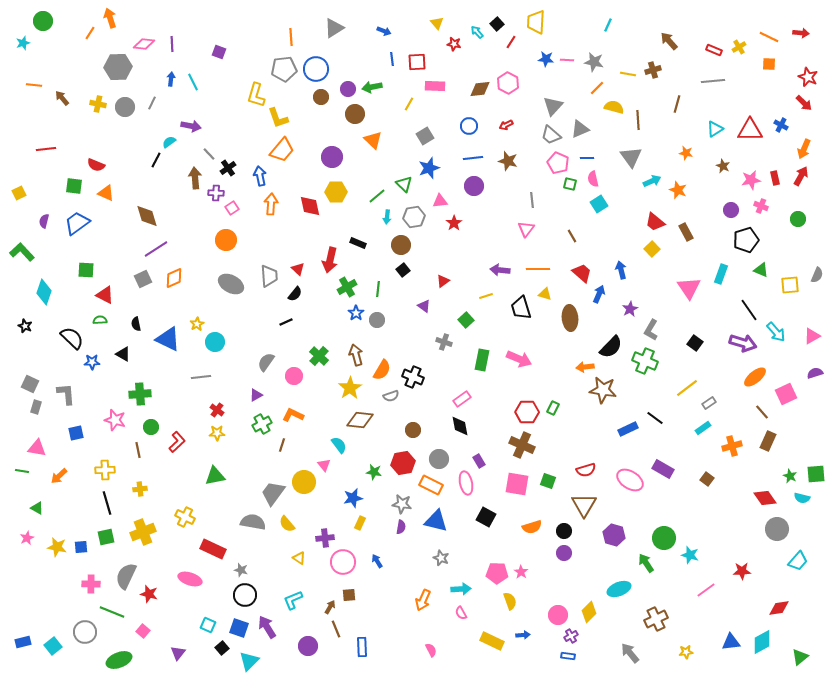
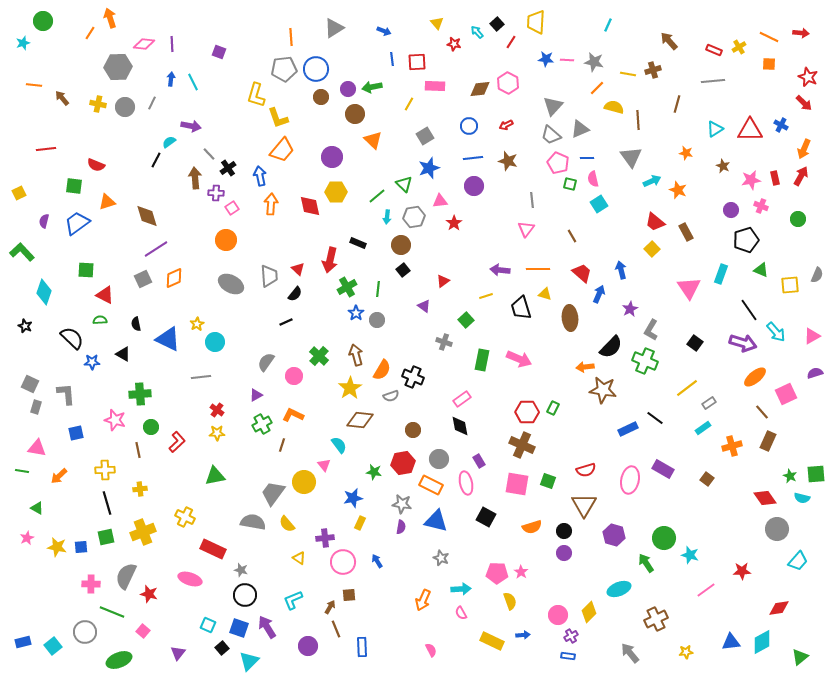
orange triangle at (106, 193): moved 1 px right, 9 px down; rotated 42 degrees counterclockwise
pink ellipse at (630, 480): rotated 68 degrees clockwise
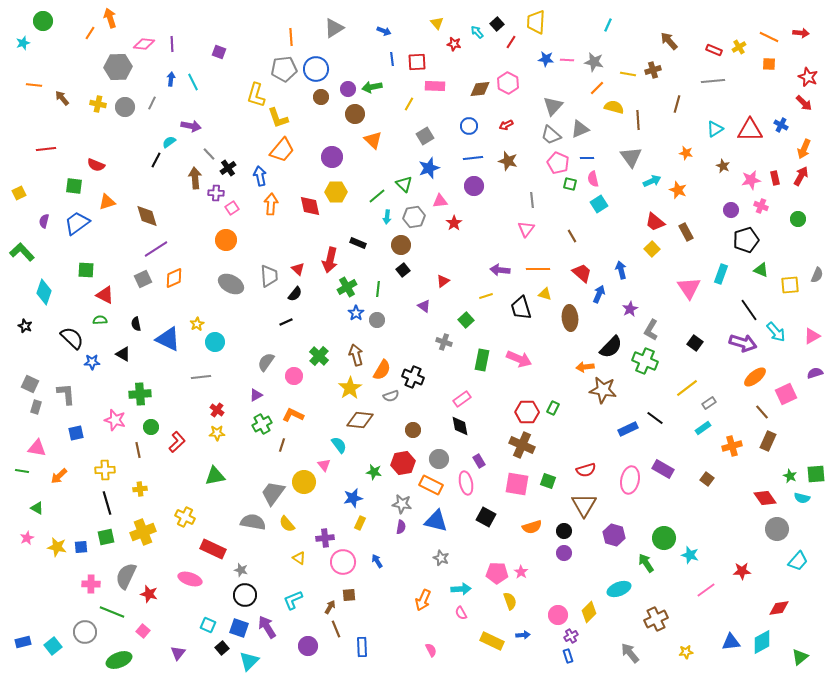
blue rectangle at (568, 656): rotated 64 degrees clockwise
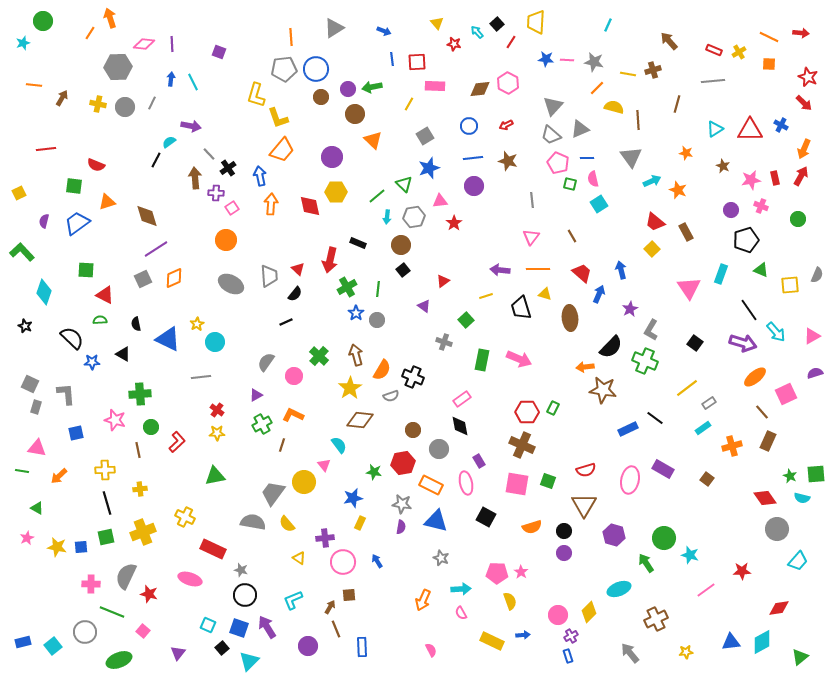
yellow cross at (739, 47): moved 5 px down
brown arrow at (62, 98): rotated 70 degrees clockwise
pink triangle at (526, 229): moved 5 px right, 8 px down
gray circle at (439, 459): moved 10 px up
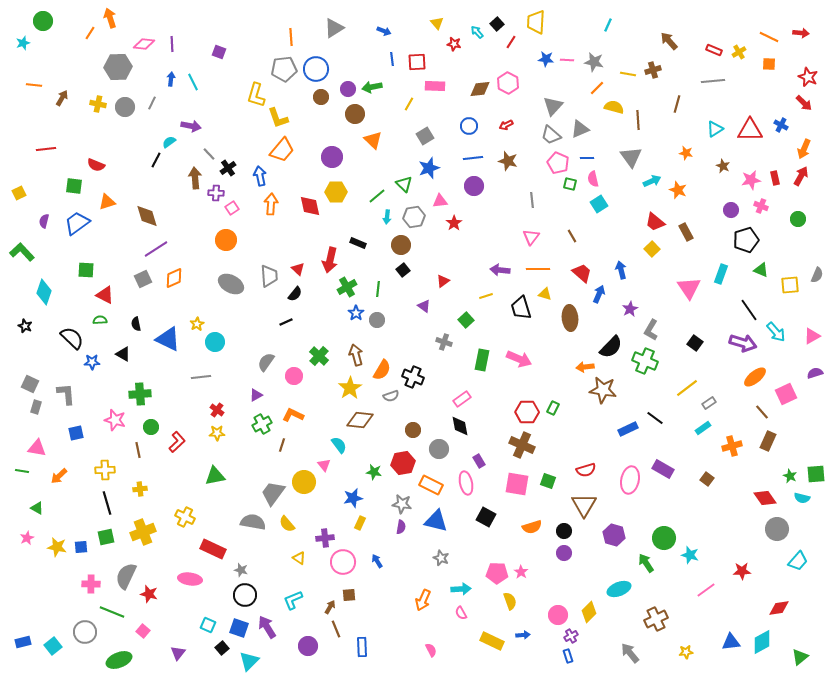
pink ellipse at (190, 579): rotated 10 degrees counterclockwise
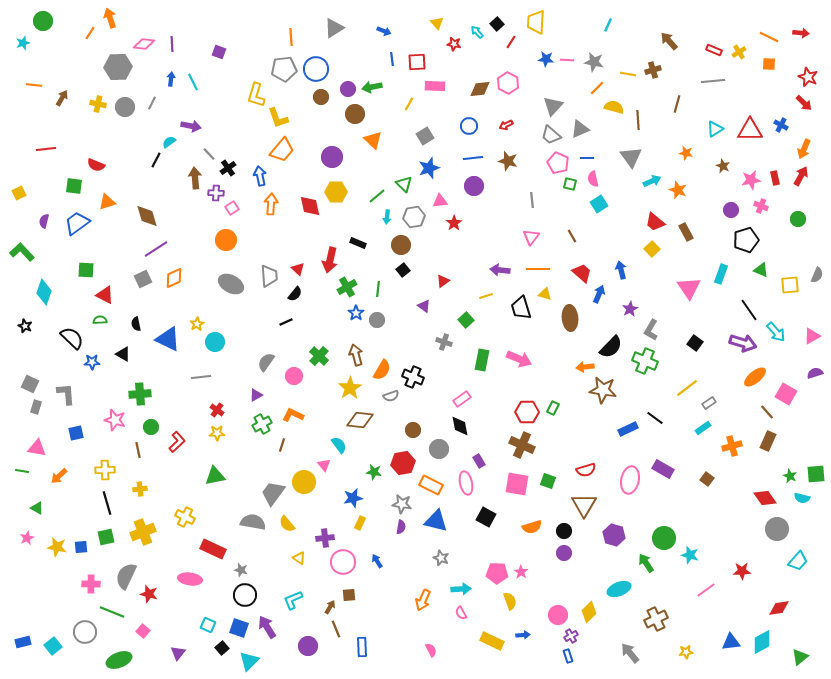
pink square at (786, 394): rotated 35 degrees counterclockwise
brown line at (762, 412): moved 5 px right
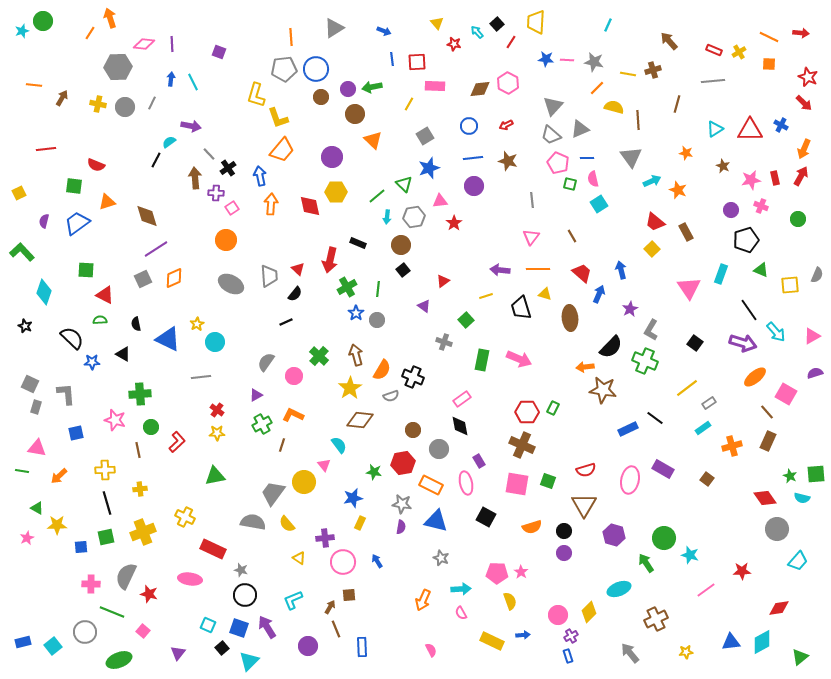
cyan star at (23, 43): moved 1 px left, 12 px up
yellow star at (57, 547): moved 22 px up; rotated 12 degrees counterclockwise
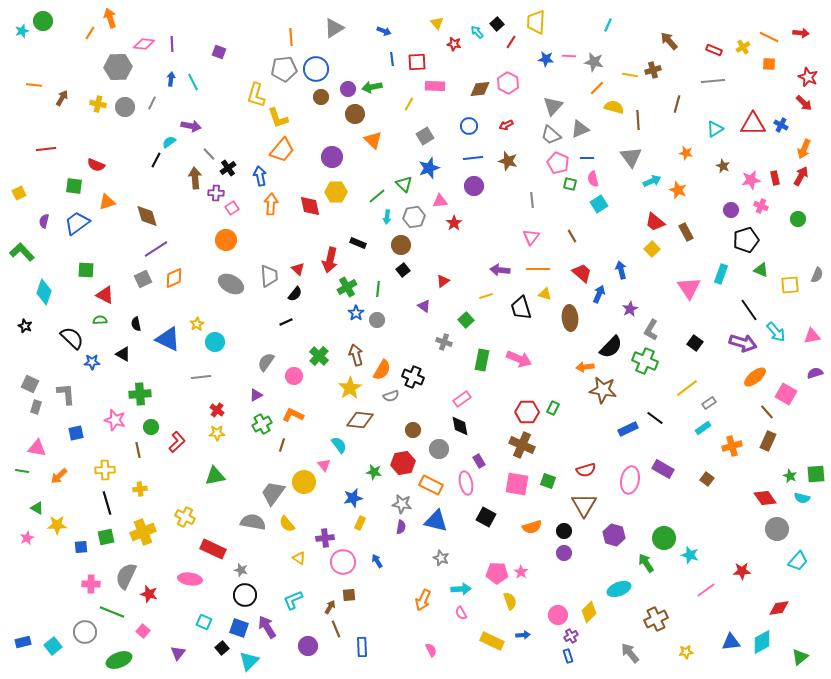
yellow cross at (739, 52): moved 4 px right, 5 px up
pink line at (567, 60): moved 2 px right, 4 px up
yellow line at (628, 74): moved 2 px right, 1 px down
red triangle at (750, 130): moved 3 px right, 6 px up
pink triangle at (812, 336): rotated 18 degrees clockwise
cyan square at (208, 625): moved 4 px left, 3 px up
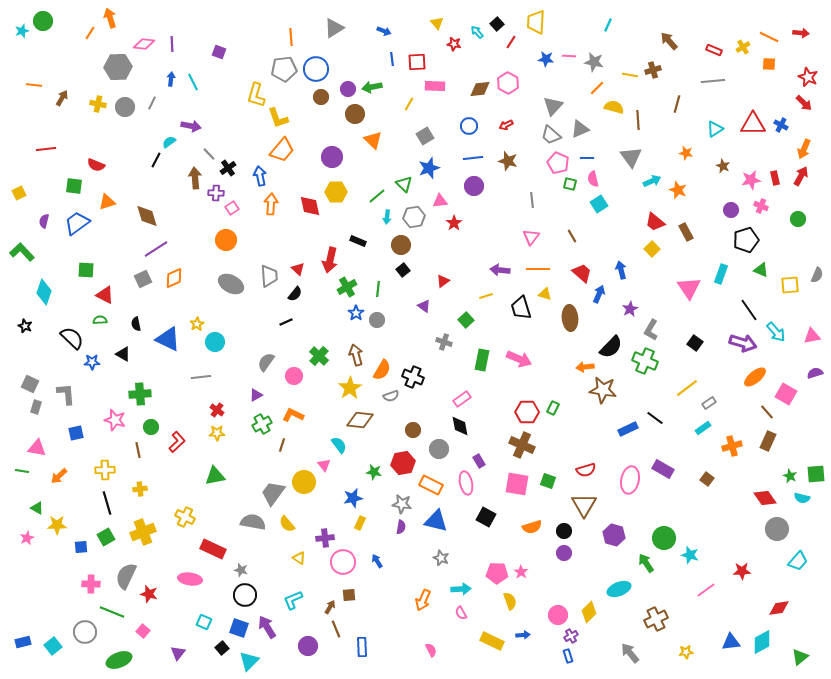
black rectangle at (358, 243): moved 2 px up
green square at (106, 537): rotated 18 degrees counterclockwise
